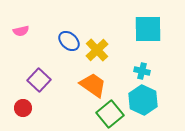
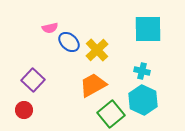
pink semicircle: moved 29 px right, 3 px up
blue ellipse: moved 1 px down
purple square: moved 6 px left
orange trapezoid: rotated 64 degrees counterclockwise
red circle: moved 1 px right, 2 px down
green square: moved 1 px right
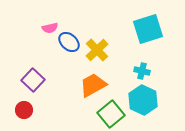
cyan square: rotated 16 degrees counterclockwise
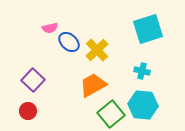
cyan hexagon: moved 5 px down; rotated 20 degrees counterclockwise
red circle: moved 4 px right, 1 px down
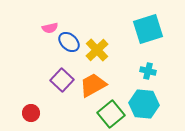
cyan cross: moved 6 px right
purple square: moved 29 px right
cyan hexagon: moved 1 px right, 1 px up
red circle: moved 3 px right, 2 px down
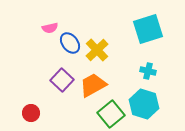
blue ellipse: moved 1 px right, 1 px down; rotated 10 degrees clockwise
cyan hexagon: rotated 12 degrees clockwise
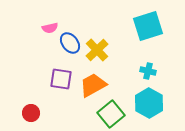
cyan square: moved 3 px up
purple square: moved 1 px left, 1 px up; rotated 35 degrees counterclockwise
cyan hexagon: moved 5 px right, 1 px up; rotated 12 degrees clockwise
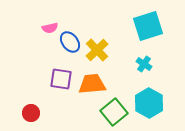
blue ellipse: moved 1 px up
cyan cross: moved 4 px left, 7 px up; rotated 21 degrees clockwise
orange trapezoid: moved 1 px left, 1 px up; rotated 24 degrees clockwise
green square: moved 3 px right, 2 px up
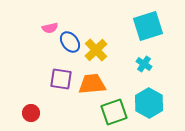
yellow cross: moved 1 px left
green square: rotated 20 degrees clockwise
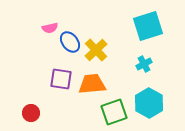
cyan cross: rotated 28 degrees clockwise
